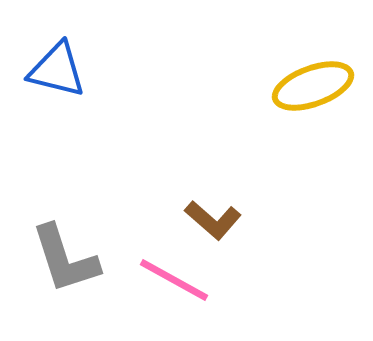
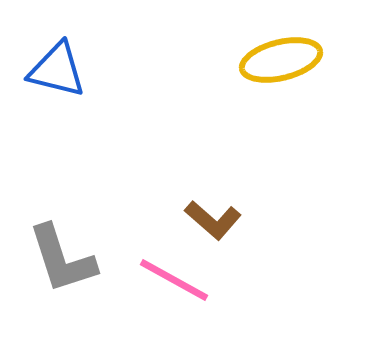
yellow ellipse: moved 32 px left, 26 px up; rotated 6 degrees clockwise
gray L-shape: moved 3 px left
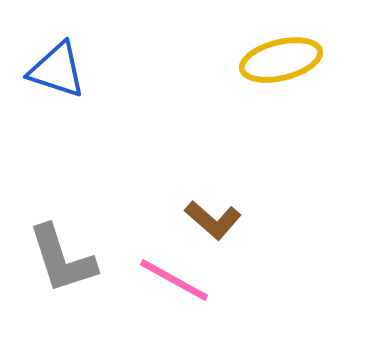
blue triangle: rotated 4 degrees clockwise
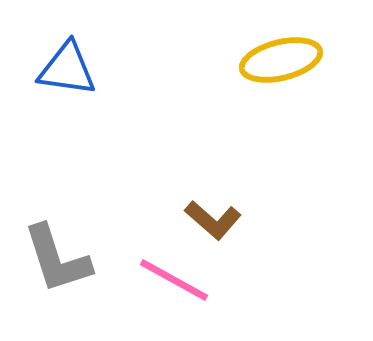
blue triangle: moved 10 px right, 1 px up; rotated 10 degrees counterclockwise
gray L-shape: moved 5 px left
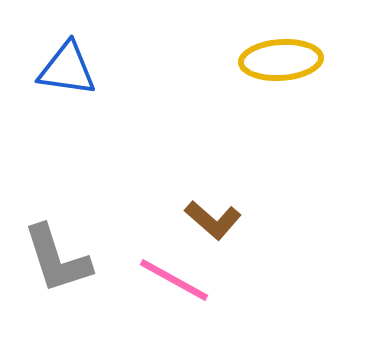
yellow ellipse: rotated 10 degrees clockwise
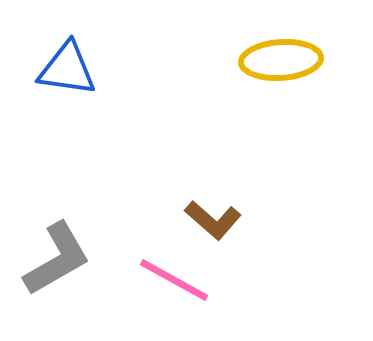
gray L-shape: rotated 102 degrees counterclockwise
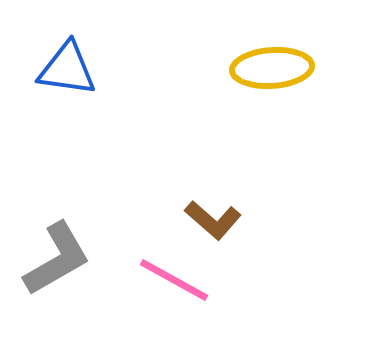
yellow ellipse: moved 9 px left, 8 px down
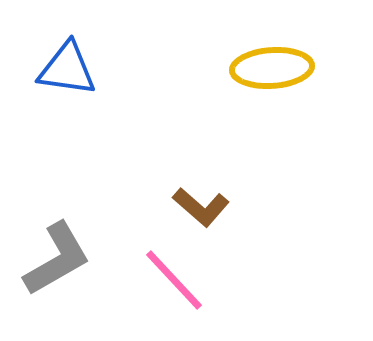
brown L-shape: moved 12 px left, 13 px up
pink line: rotated 18 degrees clockwise
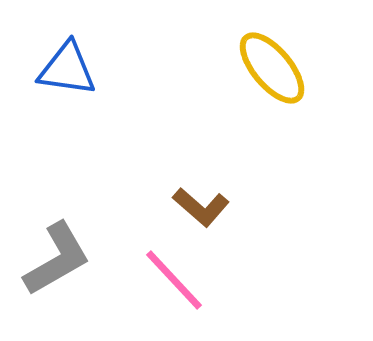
yellow ellipse: rotated 54 degrees clockwise
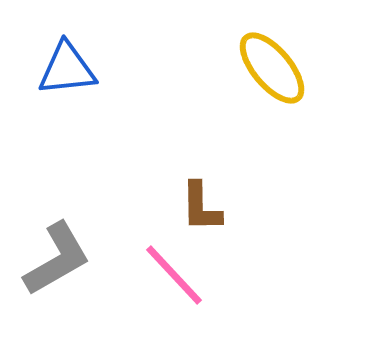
blue triangle: rotated 14 degrees counterclockwise
brown L-shape: rotated 48 degrees clockwise
pink line: moved 5 px up
